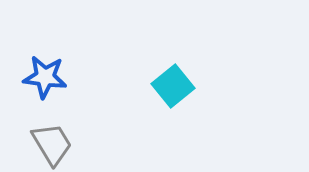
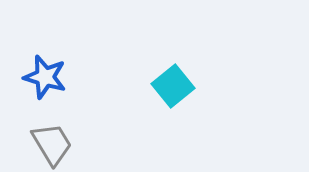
blue star: rotated 9 degrees clockwise
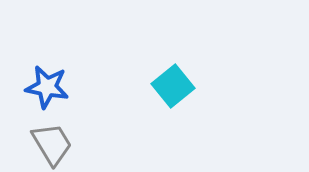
blue star: moved 2 px right, 10 px down; rotated 6 degrees counterclockwise
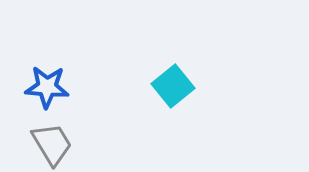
blue star: rotated 6 degrees counterclockwise
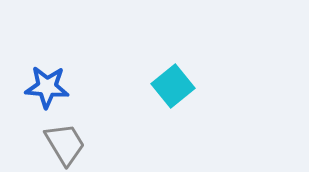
gray trapezoid: moved 13 px right
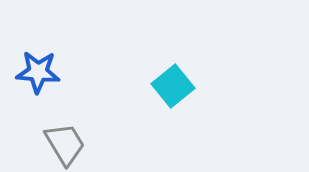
blue star: moved 9 px left, 15 px up
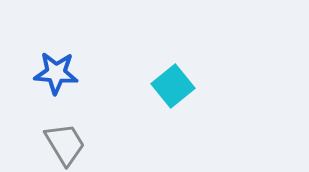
blue star: moved 18 px right, 1 px down
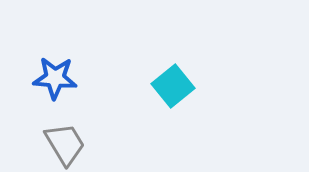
blue star: moved 1 px left, 5 px down
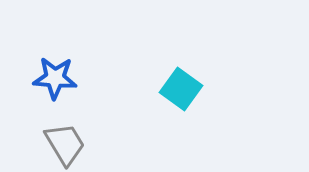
cyan square: moved 8 px right, 3 px down; rotated 15 degrees counterclockwise
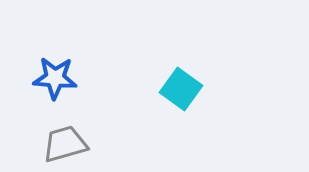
gray trapezoid: rotated 75 degrees counterclockwise
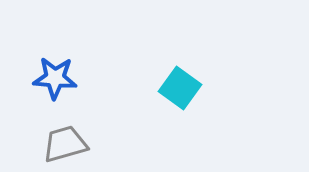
cyan square: moved 1 px left, 1 px up
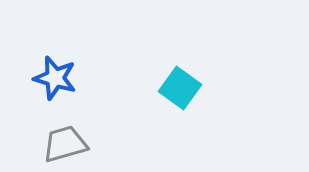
blue star: rotated 12 degrees clockwise
